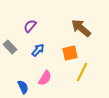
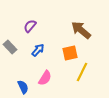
brown arrow: moved 2 px down
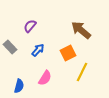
orange square: moved 2 px left; rotated 14 degrees counterclockwise
blue semicircle: moved 4 px left, 1 px up; rotated 40 degrees clockwise
